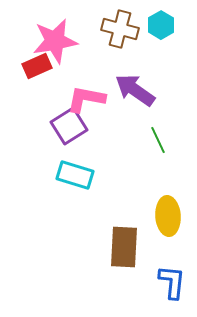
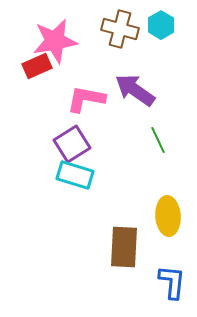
purple square: moved 3 px right, 18 px down
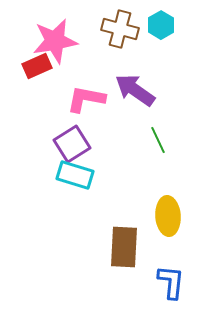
blue L-shape: moved 1 px left
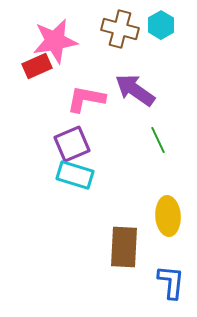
purple square: rotated 9 degrees clockwise
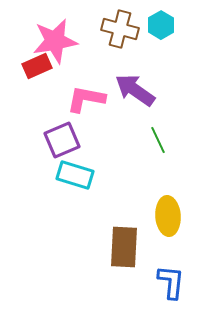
purple square: moved 10 px left, 4 px up
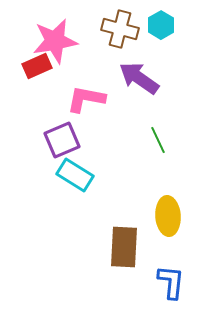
purple arrow: moved 4 px right, 12 px up
cyan rectangle: rotated 15 degrees clockwise
